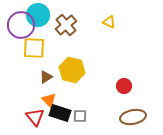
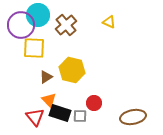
red circle: moved 30 px left, 17 px down
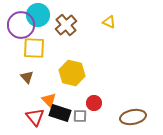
yellow hexagon: moved 3 px down
brown triangle: moved 19 px left; rotated 40 degrees counterclockwise
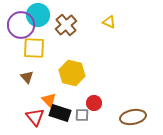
gray square: moved 2 px right, 1 px up
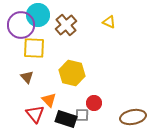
black rectangle: moved 6 px right, 6 px down
red triangle: moved 3 px up
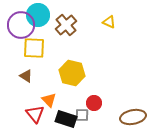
brown triangle: moved 1 px left, 1 px up; rotated 16 degrees counterclockwise
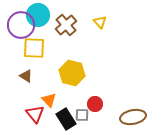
yellow triangle: moved 9 px left; rotated 24 degrees clockwise
red circle: moved 1 px right, 1 px down
black rectangle: rotated 40 degrees clockwise
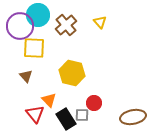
purple circle: moved 1 px left, 1 px down
brown triangle: rotated 16 degrees clockwise
red circle: moved 1 px left, 1 px up
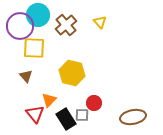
orange triangle: rotated 28 degrees clockwise
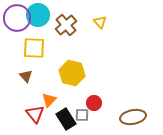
purple circle: moved 3 px left, 8 px up
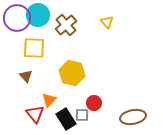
yellow triangle: moved 7 px right
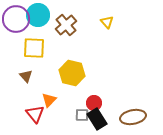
purple circle: moved 1 px left, 1 px down
black rectangle: moved 31 px right
